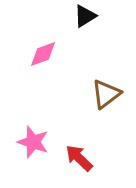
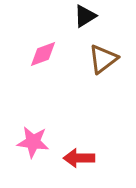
brown triangle: moved 3 px left, 35 px up
pink star: rotated 12 degrees counterclockwise
red arrow: rotated 44 degrees counterclockwise
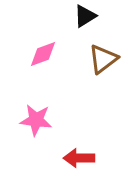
pink star: moved 3 px right, 22 px up
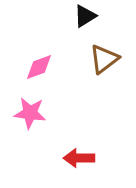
pink diamond: moved 4 px left, 13 px down
brown triangle: moved 1 px right
pink star: moved 6 px left, 7 px up
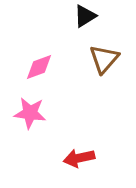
brown triangle: rotated 12 degrees counterclockwise
red arrow: rotated 12 degrees counterclockwise
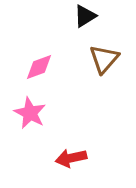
pink star: rotated 20 degrees clockwise
red arrow: moved 8 px left
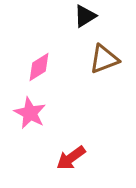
brown triangle: rotated 28 degrees clockwise
pink diamond: rotated 12 degrees counterclockwise
red arrow: rotated 24 degrees counterclockwise
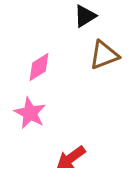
brown triangle: moved 4 px up
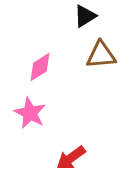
brown triangle: moved 3 px left; rotated 16 degrees clockwise
pink diamond: moved 1 px right
